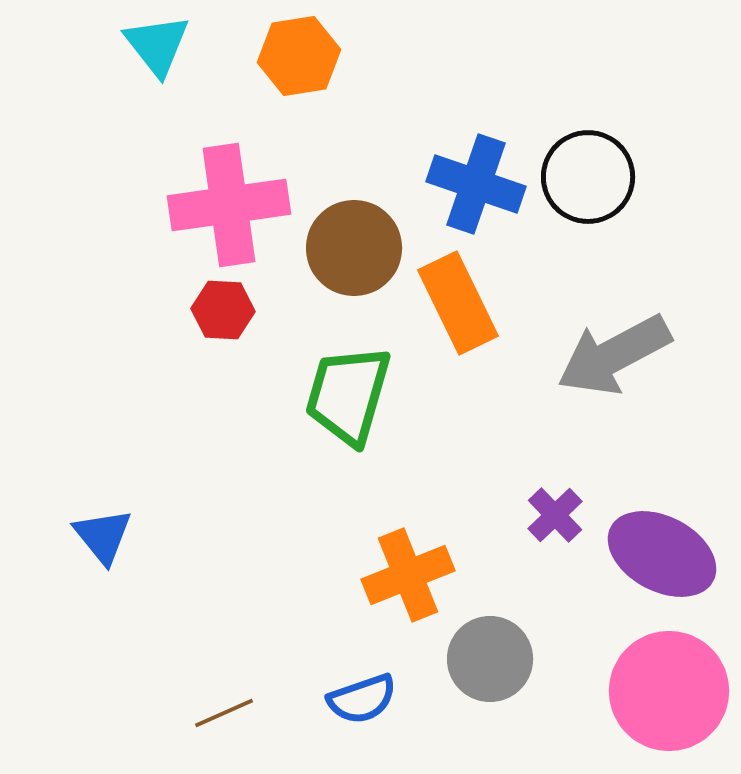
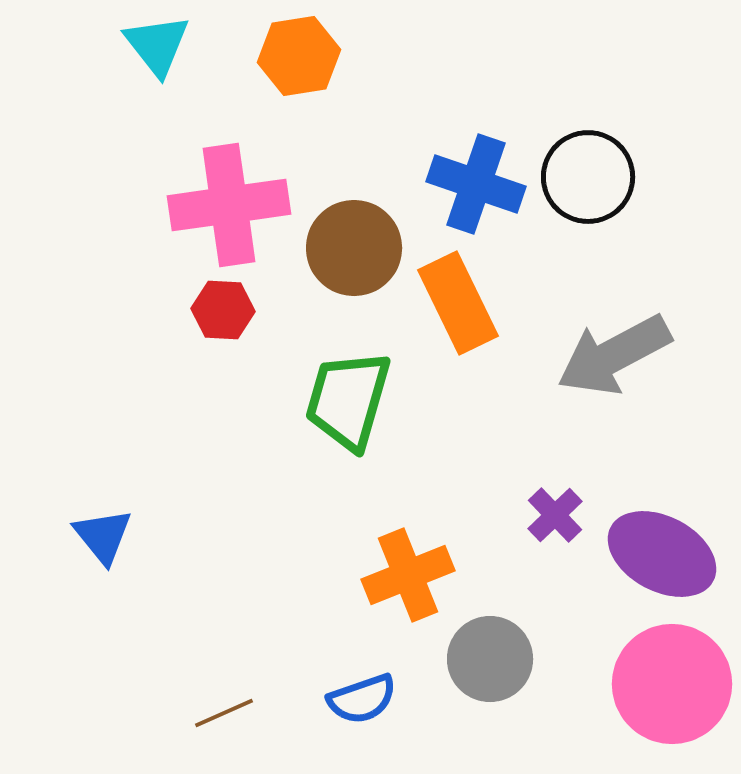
green trapezoid: moved 5 px down
pink circle: moved 3 px right, 7 px up
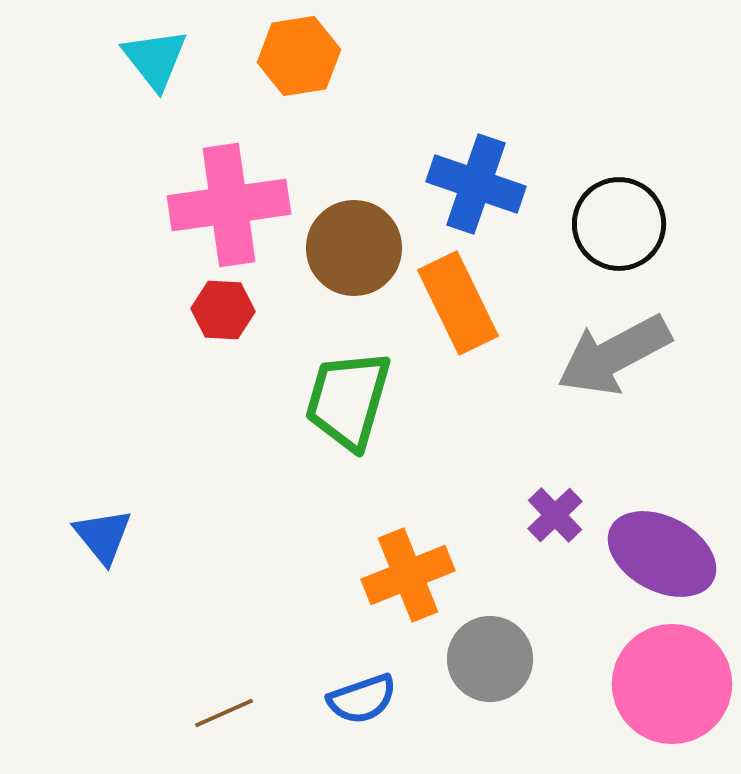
cyan triangle: moved 2 px left, 14 px down
black circle: moved 31 px right, 47 px down
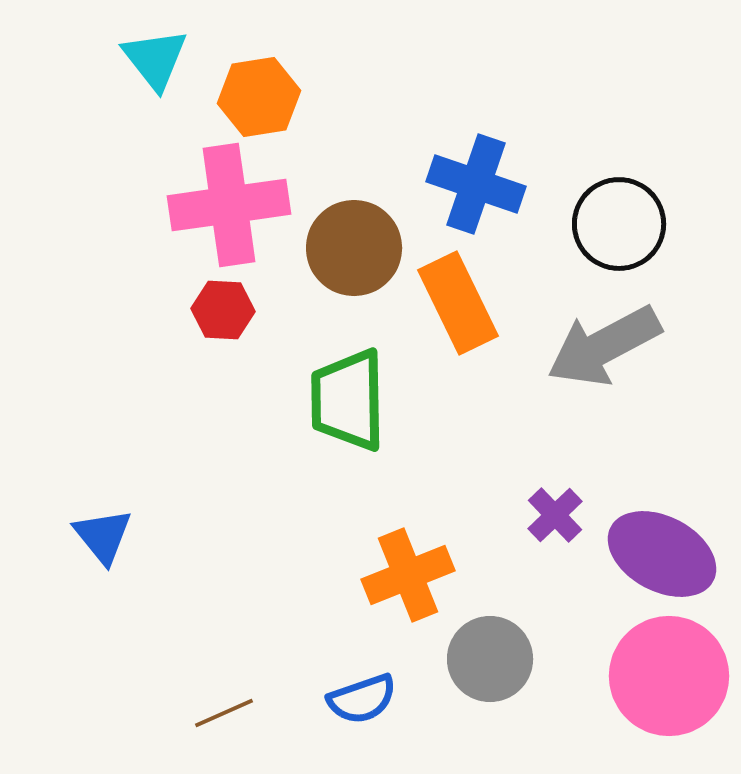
orange hexagon: moved 40 px left, 41 px down
gray arrow: moved 10 px left, 9 px up
green trapezoid: rotated 17 degrees counterclockwise
pink circle: moved 3 px left, 8 px up
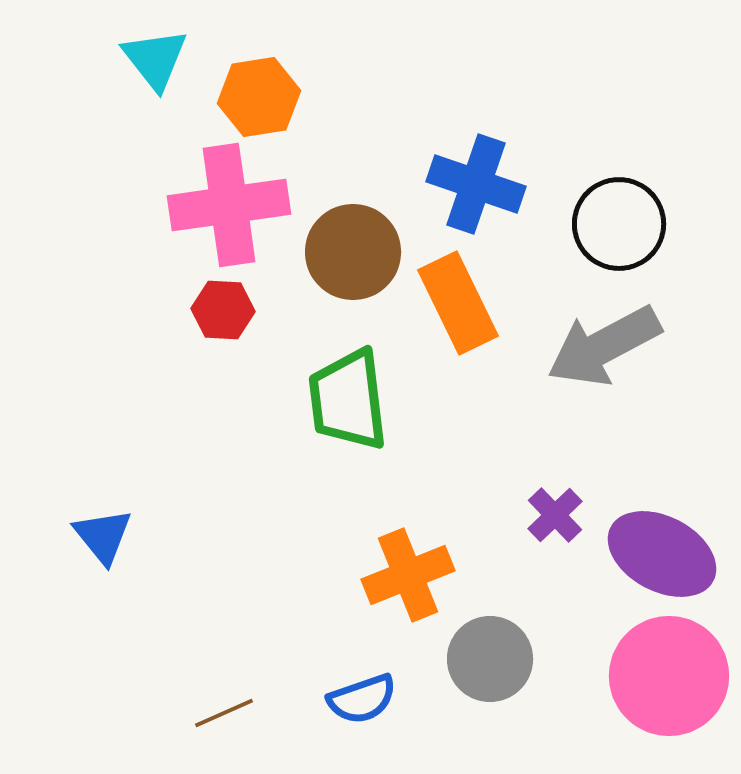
brown circle: moved 1 px left, 4 px down
green trapezoid: rotated 6 degrees counterclockwise
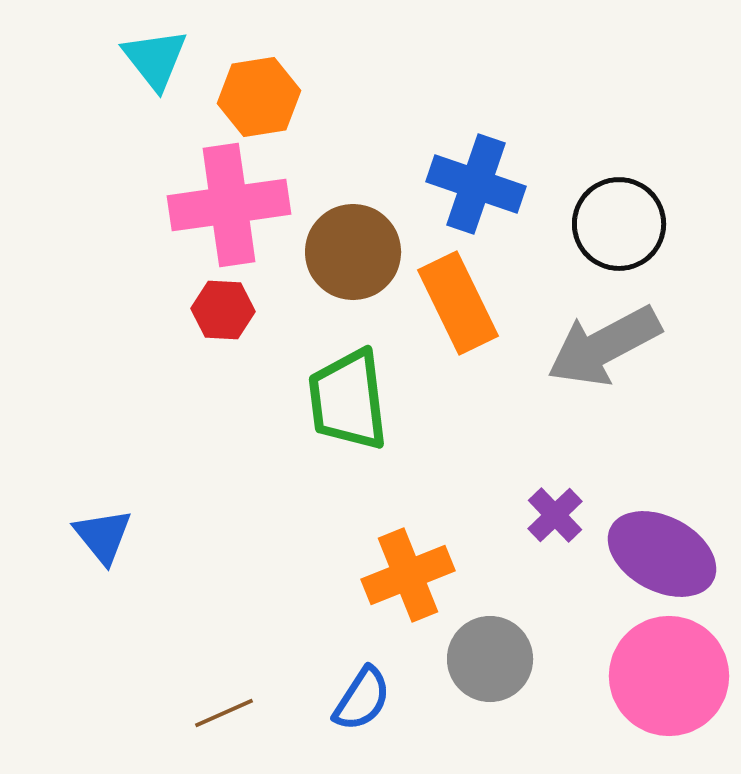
blue semicircle: rotated 38 degrees counterclockwise
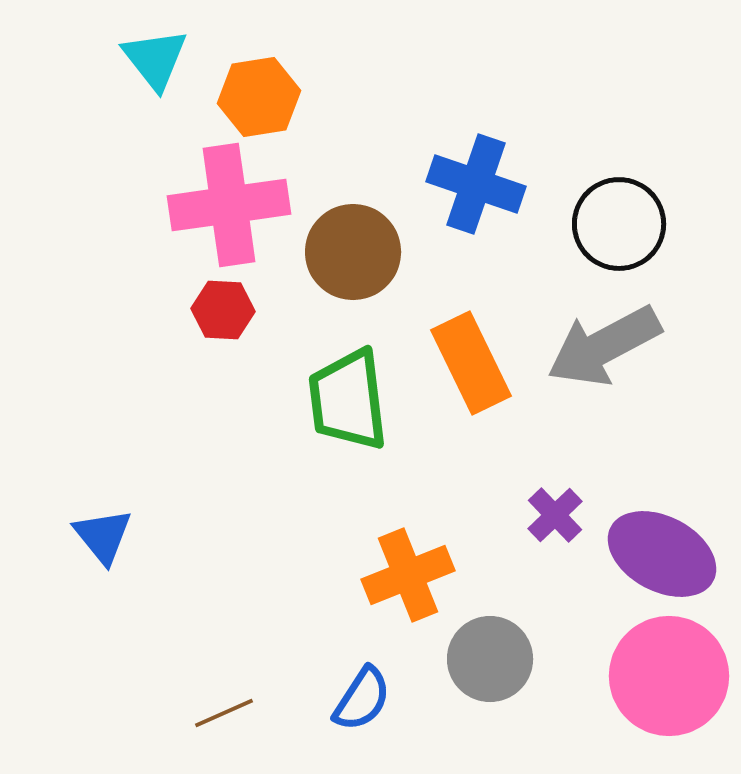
orange rectangle: moved 13 px right, 60 px down
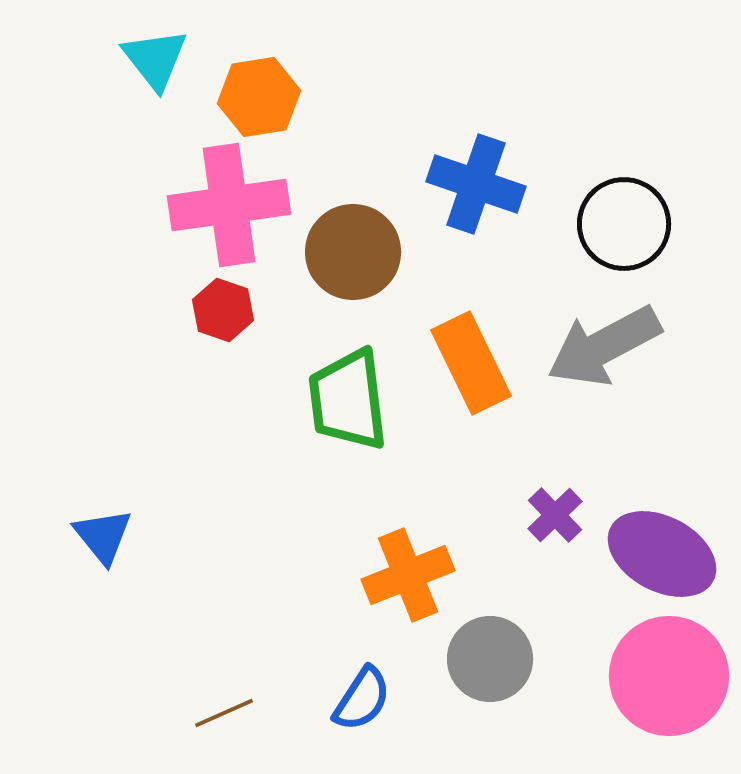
black circle: moved 5 px right
red hexagon: rotated 16 degrees clockwise
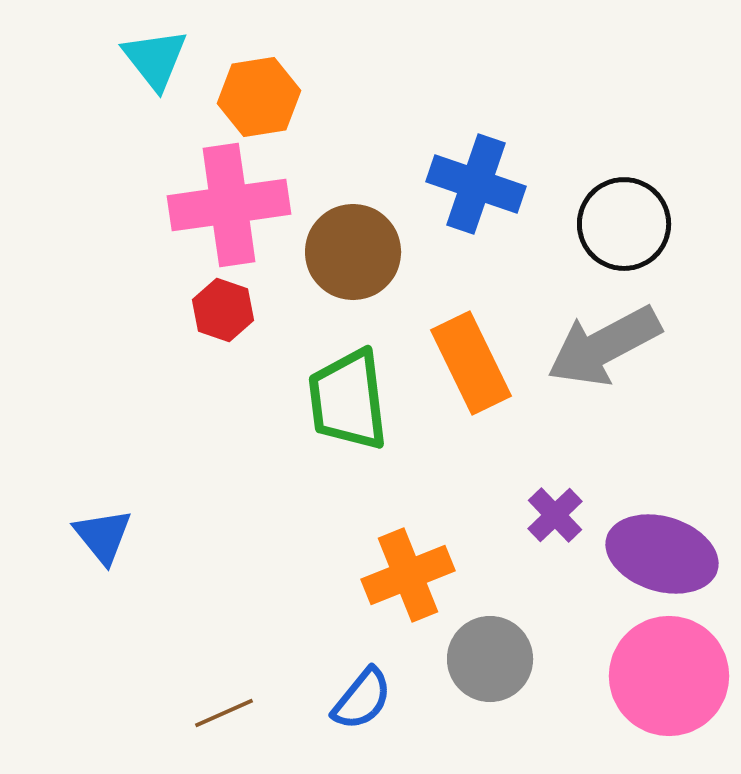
purple ellipse: rotated 11 degrees counterclockwise
blue semicircle: rotated 6 degrees clockwise
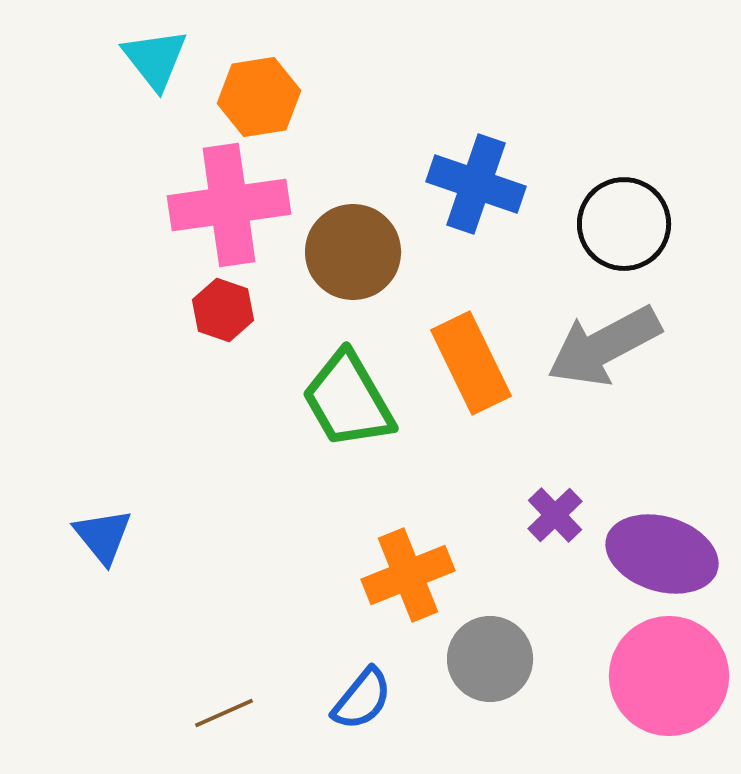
green trapezoid: rotated 23 degrees counterclockwise
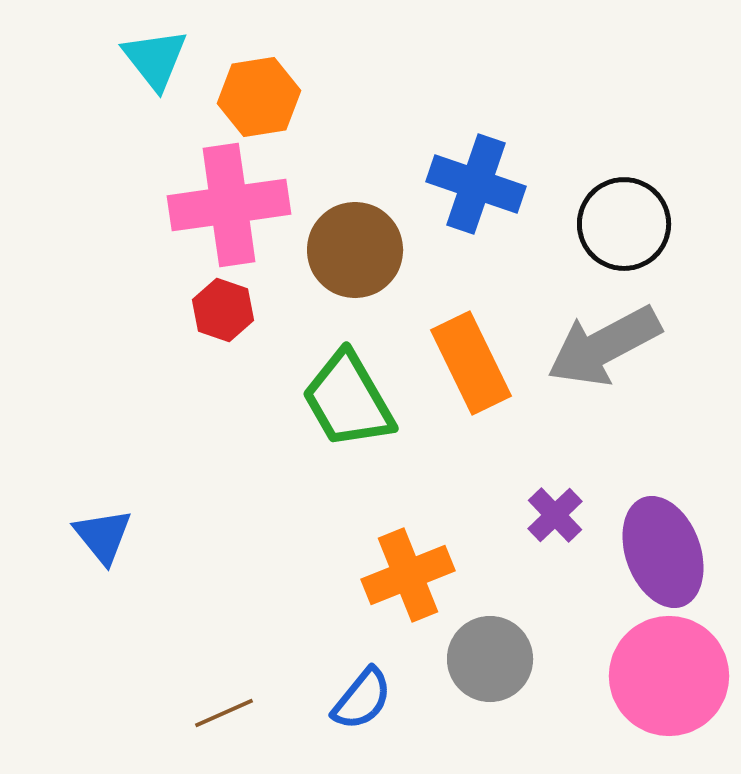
brown circle: moved 2 px right, 2 px up
purple ellipse: moved 1 px right, 2 px up; rotated 53 degrees clockwise
